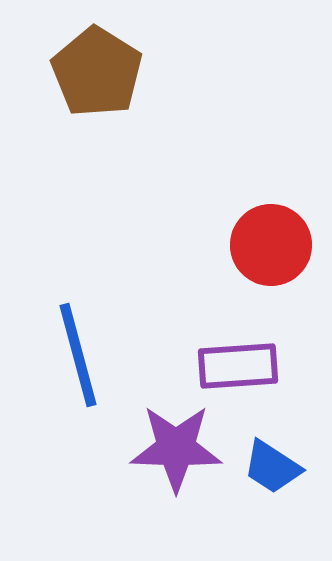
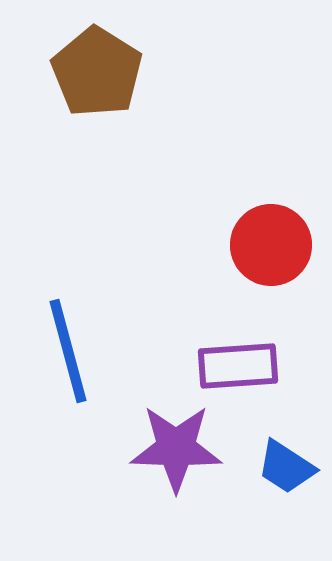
blue line: moved 10 px left, 4 px up
blue trapezoid: moved 14 px right
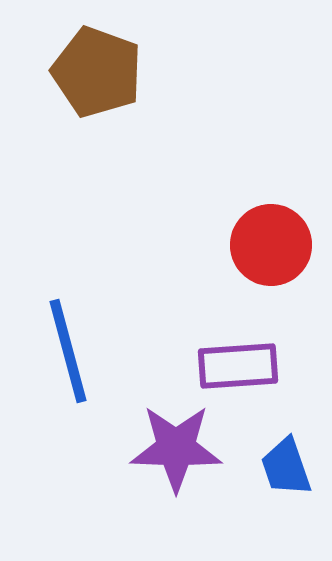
brown pentagon: rotated 12 degrees counterclockwise
blue trapezoid: rotated 38 degrees clockwise
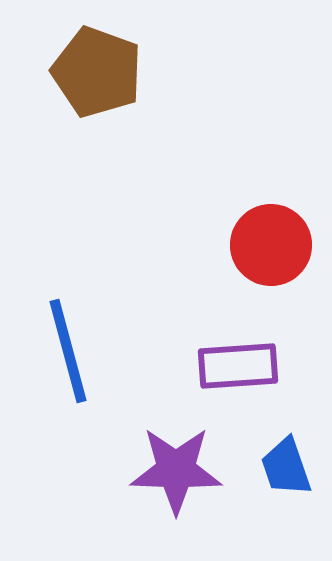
purple star: moved 22 px down
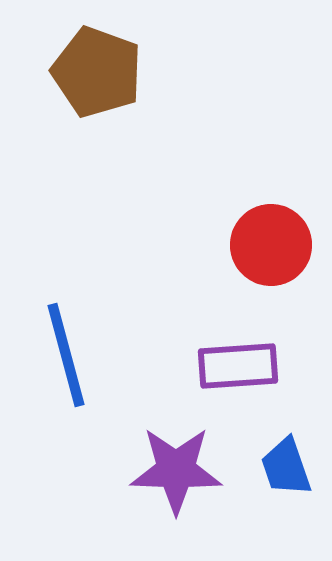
blue line: moved 2 px left, 4 px down
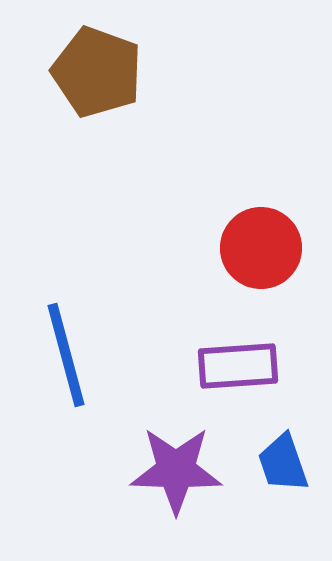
red circle: moved 10 px left, 3 px down
blue trapezoid: moved 3 px left, 4 px up
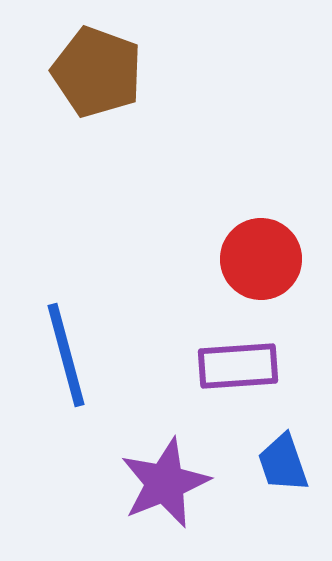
red circle: moved 11 px down
purple star: moved 11 px left, 13 px down; rotated 24 degrees counterclockwise
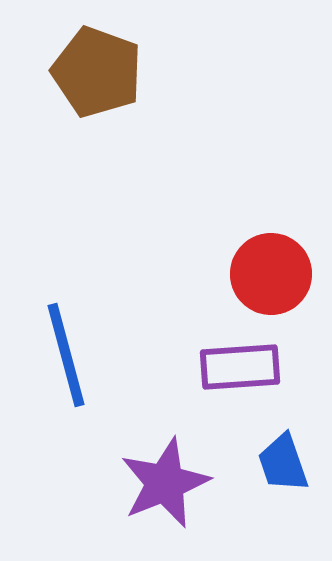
red circle: moved 10 px right, 15 px down
purple rectangle: moved 2 px right, 1 px down
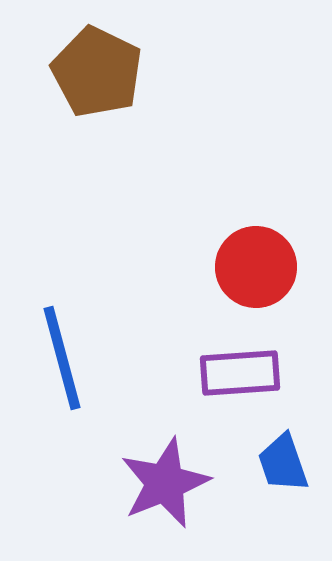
brown pentagon: rotated 6 degrees clockwise
red circle: moved 15 px left, 7 px up
blue line: moved 4 px left, 3 px down
purple rectangle: moved 6 px down
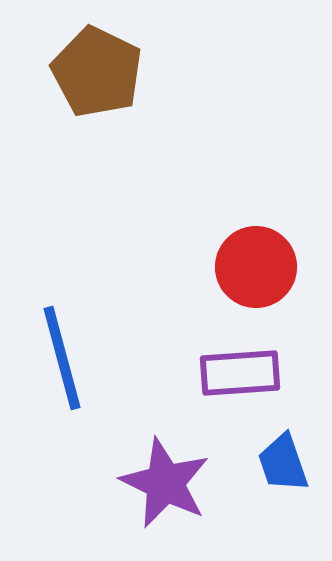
purple star: rotated 24 degrees counterclockwise
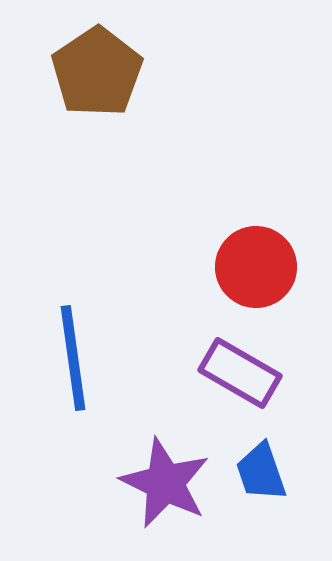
brown pentagon: rotated 12 degrees clockwise
blue line: moved 11 px right; rotated 7 degrees clockwise
purple rectangle: rotated 34 degrees clockwise
blue trapezoid: moved 22 px left, 9 px down
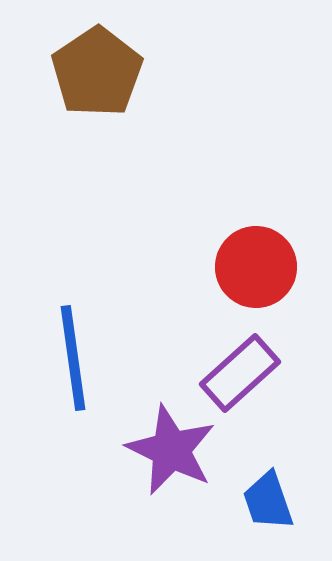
purple rectangle: rotated 72 degrees counterclockwise
blue trapezoid: moved 7 px right, 29 px down
purple star: moved 6 px right, 33 px up
